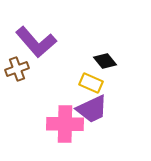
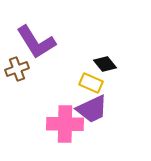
purple L-shape: rotated 9 degrees clockwise
black diamond: moved 3 px down
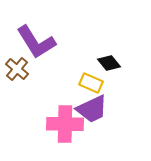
black diamond: moved 4 px right, 1 px up
brown cross: rotated 30 degrees counterclockwise
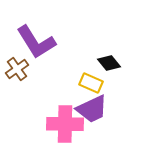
brown cross: rotated 15 degrees clockwise
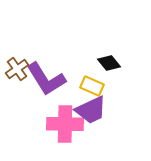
purple L-shape: moved 10 px right, 37 px down
yellow rectangle: moved 1 px right, 3 px down
purple trapezoid: moved 1 px left, 1 px down
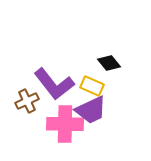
brown cross: moved 10 px right, 32 px down; rotated 10 degrees clockwise
purple L-shape: moved 8 px right, 5 px down; rotated 6 degrees counterclockwise
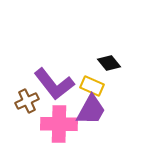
purple trapezoid: rotated 36 degrees counterclockwise
pink cross: moved 6 px left
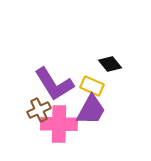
black diamond: moved 1 px right, 1 px down
purple L-shape: rotated 6 degrees clockwise
brown cross: moved 12 px right, 9 px down
